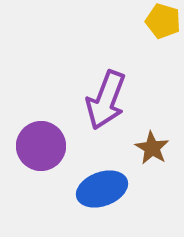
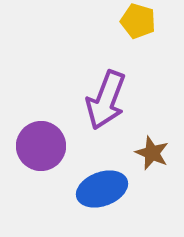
yellow pentagon: moved 25 px left
brown star: moved 5 px down; rotated 8 degrees counterclockwise
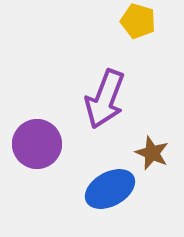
purple arrow: moved 1 px left, 1 px up
purple circle: moved 4 px left, 2 px up
blue ellipse: moved 8 px right; rotated 9 degrees counterclockwise
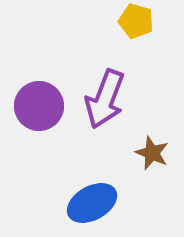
yellow pentagon: moved 2 px left
purple circle: moved 2 px right, 38 px up
blue ellipse: moved 18 px left, 14 px down
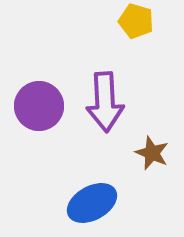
purple arrow: moved 3 px down; rotated 24 degrees counterclockwise
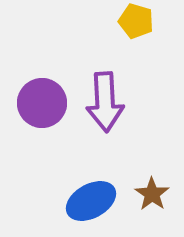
purple circle: moved 3 px right, 3 px up
brown star: moved 41 px down; rotated 12 degrees clockwise
blue ellipse: moved 1 px left, 2 px up
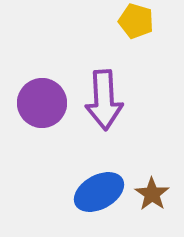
purple arrow: moved 1 px left, 2 px up
blue ellipse: moved 8 px right, 9 px up
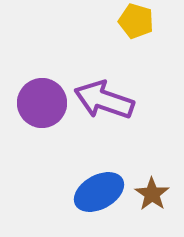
purple arrow: rotated 112 degrees clockwise
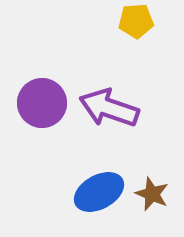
yellow pentagon: rotated 20 degrees counterclockwise
purple arrow: moved 5 px right, 8 px down
brown star: rotated 12 degrees counterclockwise
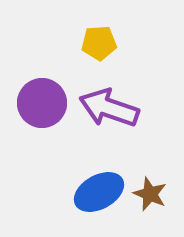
yellow pentagon: moved 37 px left, 22 px down
brown star: moved 2 px left
